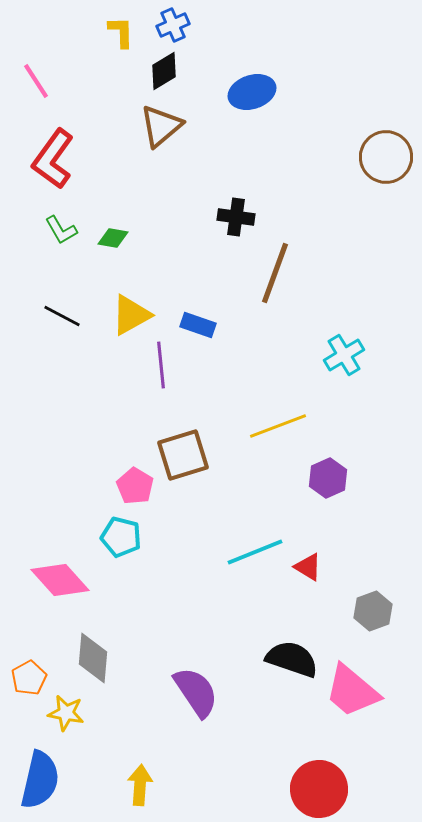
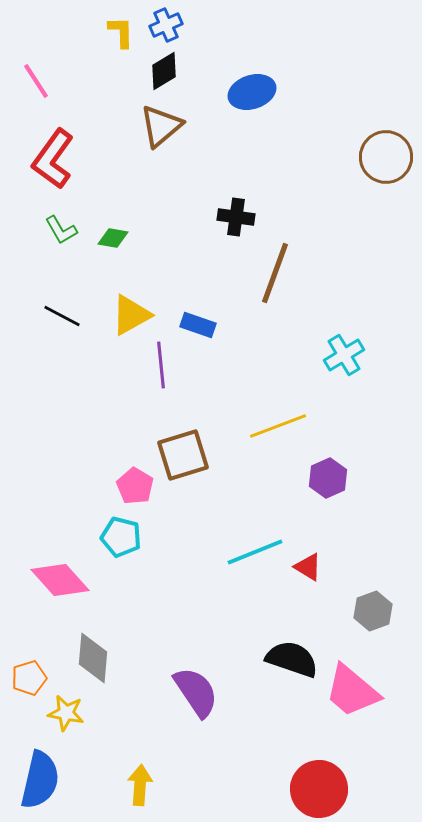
blue cross: moved 7 px left
orange pentagon: rotated 12 degrees clockwise
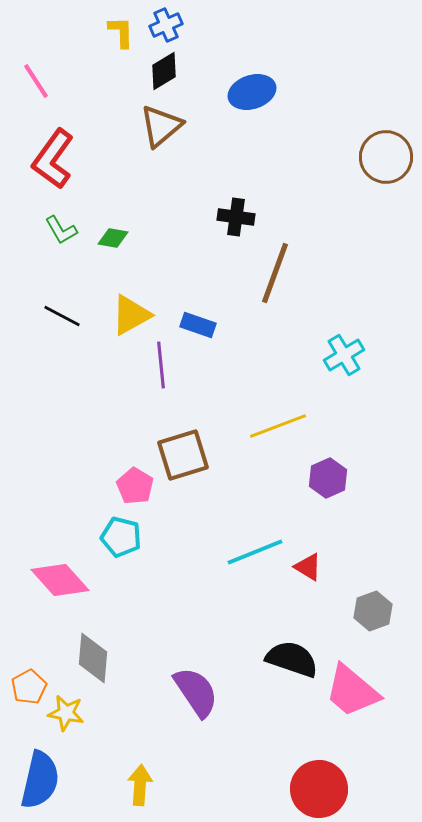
orange pentagon: moved 9 px down; rotated 12 degrees counterclockwise
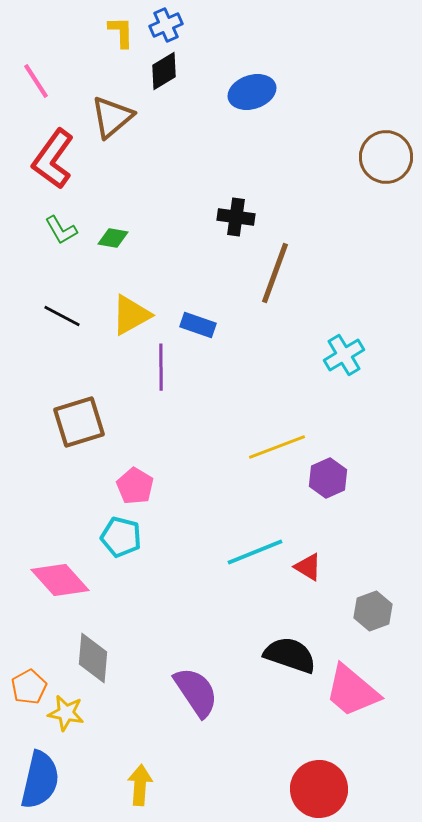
brown triangle: moved 49 px left, 9 px up
purple line: moved 2 px down; rotated 6 degrees clockwise
yellow line: moved 1 px left, 21 px down
brown square: moved 104 px left, 33 px up
black semicircle: moved 2 px left, 4 px up
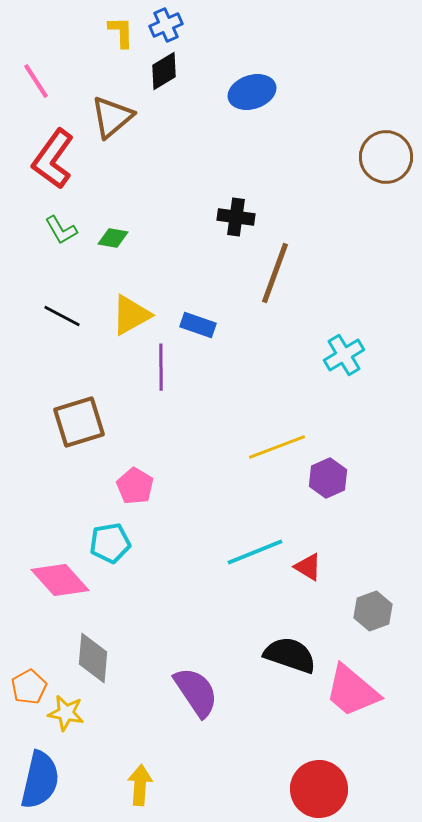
cyan pentagon: moved 11 px left, 6 px down; rotated 24 degrees counterclockwise
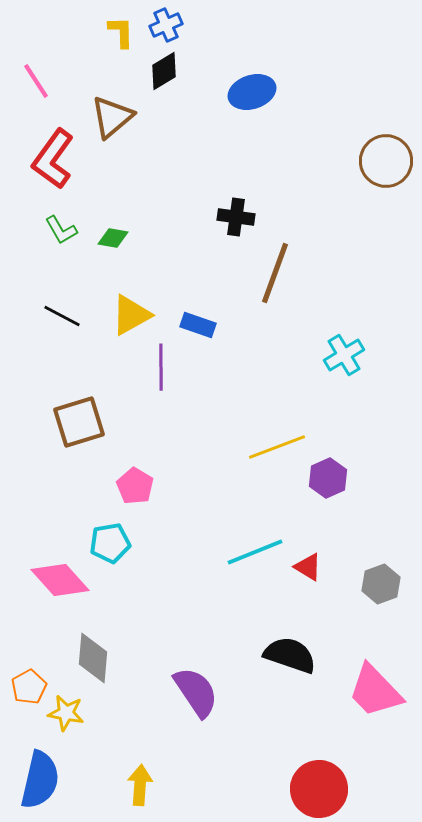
brown circle: moved 4 px down
gray hexagon: moved 8 px right, 27 px up
pink trapezoid: moved 23 px right; rotated 6 degrees clockwise
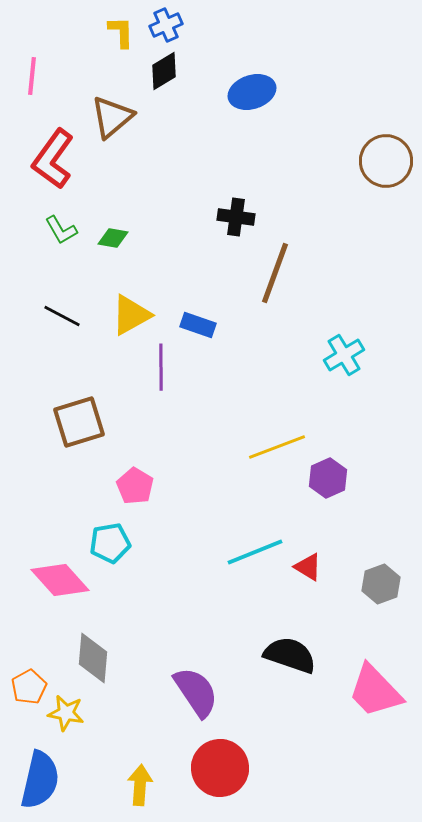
pink line: moved 4 px left, 5 px up; rotated 39 degrees clockwise
red circle: moved 99 px left, 21 px up
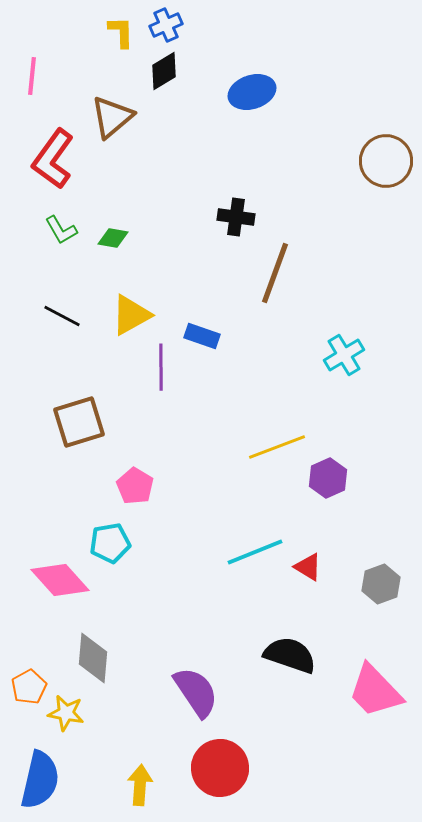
blue rectangle: moved 4 px right, 11 px down
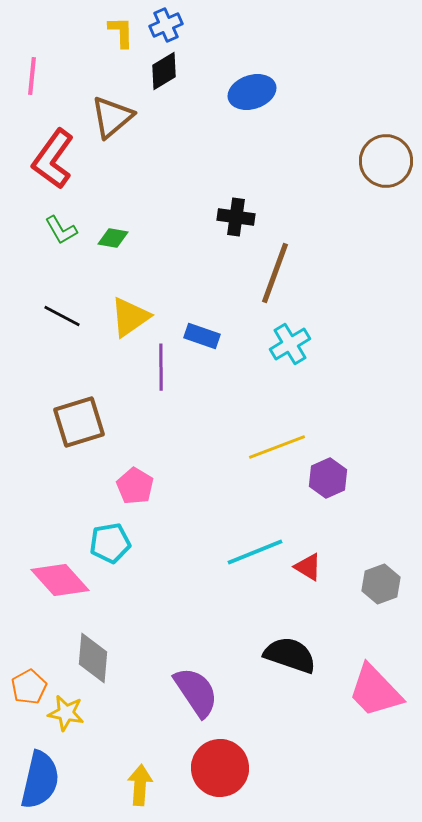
yellow triangle: moved 1 px left, 2 px down; rotated 6 degrees counterclockwise
cyan cross: moved 54 px left, 11 px up
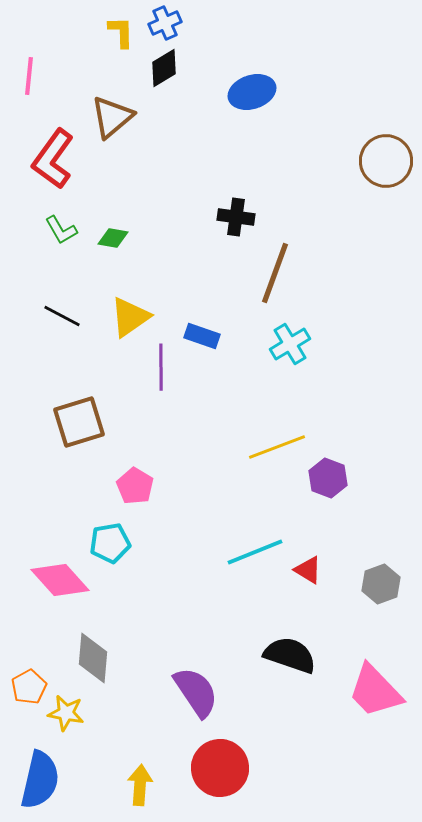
blue cross: moved 1 px left, 2 px up
black diamond: moved 3 px up
pink line: moved 3 px left
purple hexagon: rotated 15 degrees counterclockwise
red triangle: moved 3 px down
